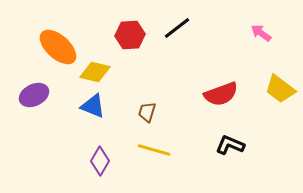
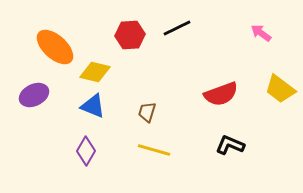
black line: rotated 12 degrees clockwise
orange ellipse: moved 3 px left
purple diamond: moved 14 px left, 10 px up
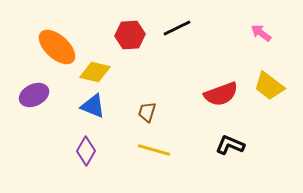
orange ellipse: moved 2 px right
yellow trapezoid: moved 11 px left, 3 px up
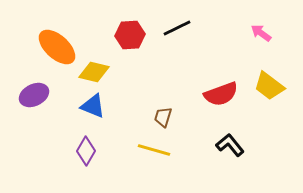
yellow diamond: moved 1 px left
brown trapezoid: moved 16 px right, 5 px down
black L-shape: rotated 28 degrees clockwise
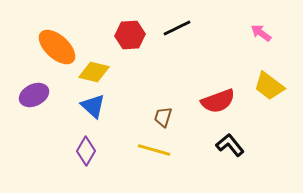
red semicircle: moved 3 px left, 7 px down
blue triangle: rotated 20 degrees clockwise
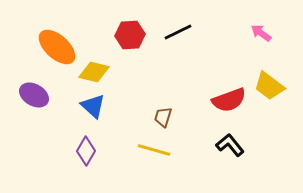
black line: moved 1 px right, 4 px down
purple ellipse: rotated 56 degrees clockwise
red semicircle: moved 11 px right, 1 px up
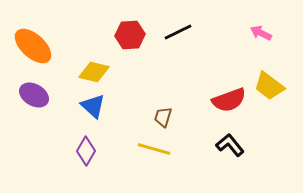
pink arrow: rotated 10 degrees counterclockwise
orange ellipse: moved 24 px left, 1 px up
yellow line: moved 1 px up
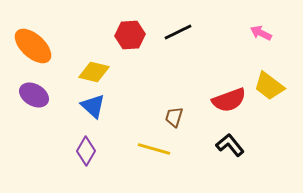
brown trapezoid: moved 11 px right
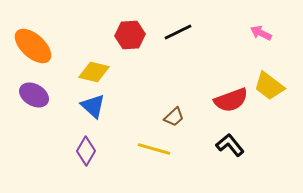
red semicircle: moved 2 px right
brown trapezoid: rotated 150 degrees counterclockwise
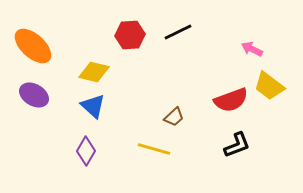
pink arrow: moved 9 px left, 16 px down
black L-shape: moved 7 px right; rotated 108 degrees clockwise
